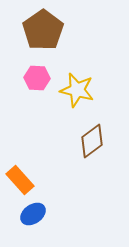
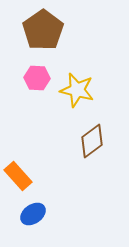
orange rectangle: moved 2 px left, 4 px up
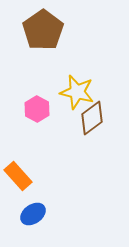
pink hexagon: moved 31 px down; rotated 25 degrees clockwise
yellow star: moved 2 px down
brown diamond: moved 23 px up
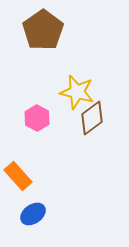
pink hexagon: moved 9 px down
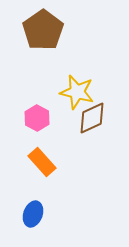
brown diamond: rotated 12 degrees clockwise
orange rectangle: moved 24 px right, 14 px up
blue ellipse: rotated 35 degrees counterclockwise
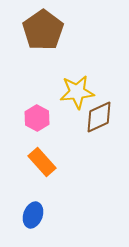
yellow star: rotated 20 degrees counterclockwise
brown diamond: moved 7 px right, 1 px up
blue ellipse: moved 1 px down
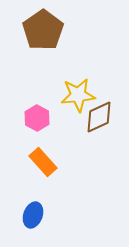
yellow star: moved 1 px right, 3 px down
orange rectangle: moved 1 px right
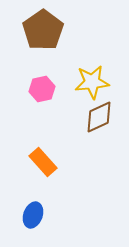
yellow star: moved 14 px right, 13 px up
pink hexagon: moved 5 px right, 29 px up; rotated 20 degrees clockwise
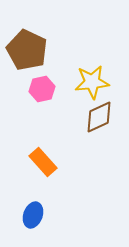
brown pentagon: moved 16 px left, 20 px down; rotated 12 degrees counterclockwise
